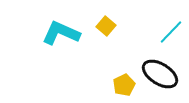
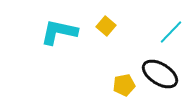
cyan L-shape: moved 2 px left, 1 px up; rotated 12 degrees counterclockwise
yellow pentagon: rotated 15 degrees clockwise
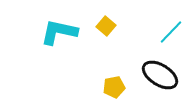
black ellipse: moved 1 px down
yellow pentagon: moved 10 px left, 2 px down
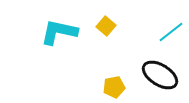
cyan line: rotated 8 degrees clockwise
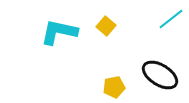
cyan line: moved 13 px up
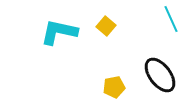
cyan line: rotated 76 degrees counterclockwise
black ellipse: rotated 21 degrees clockwise
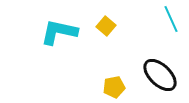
black ellipse: rotated 9 degrees counterclockwise
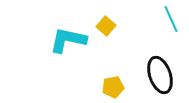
cyan L-shape: moved 9 px right, 8 px down
black ellipse: rotated 27 degrees clockwise
yellow pentagon: moved 1 px left
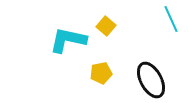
black ellipse: moved 9 px left, 5 px down; rotated 9 degrees counterclockwise
yellow pentagon: moved 12 px left, 14 px up
